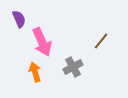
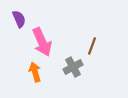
brown line: moved 9 px left, 5 px down; rotated 18 degrees counterclockwise
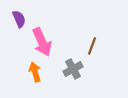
gray cross: moved 2 px down
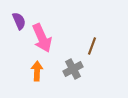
purple semicircle: moved 2 px down
pink arrow: moved 4 px up
orange arrow: moved 2 px right, 1 px up; rotated 18 degrees clockwise
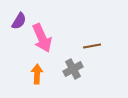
purple semicircle: rotated 54 degrees clockwise
brown line: rotated 60 degrees clockwise
orange arrow: moved 3 px down
